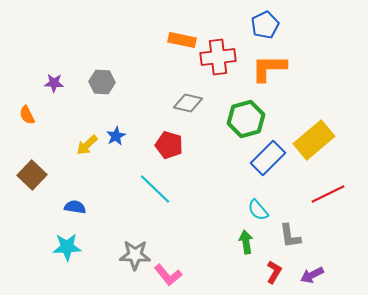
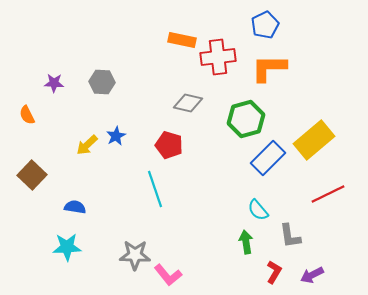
cyan line: rotated 27 degrees clockwise
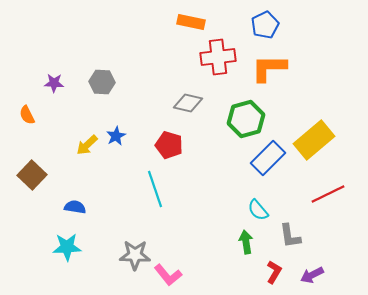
orange rectangle: moved 9 px right, 18 px up
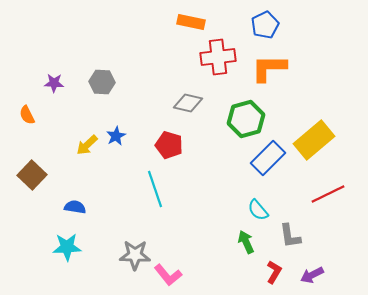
green arrow: rotated 15 degrees counterclockwise
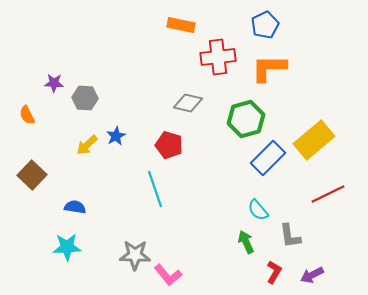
orange rectangle: moved 10 px left, 3 px down
gray hexagon: moved 17 px left, 16 px down
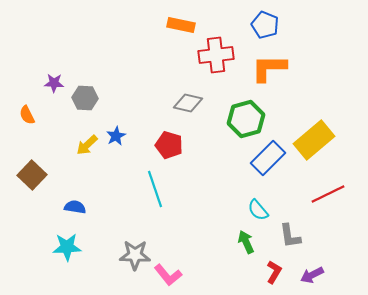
blue pentagon: rotated 24 degrees counterclockwise
red cross: moved 2 px left, 2 px up
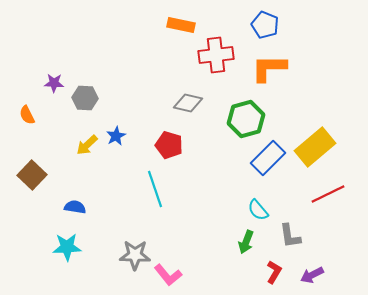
yellow rectangle: moved 1 px right, 7 px down
green arrow: rotated 135 degrees counterclockwise
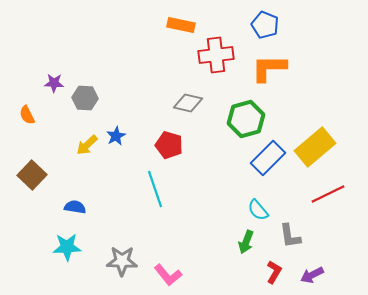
gray star: moved 13 px left, 6 px down
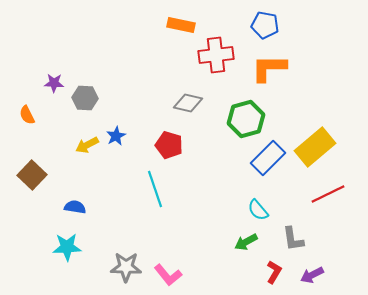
blue pentagon: rotated 12 degrees counterclockwise
yellow arrow: rotated 15 degrees clockwise
gray L-shape: moved 3 px right, 3 px down
green arrow: rotated 40 degrees clockwise
gray star: moved 4 px right, 6 px down
